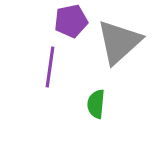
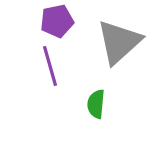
purple pentagon: moved 14 px left
purple line: moved 1 px up; rotated 24 degrees counterclockwise
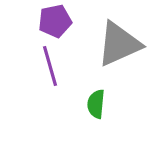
purple pentagon: moved 2 px left
gray triangle: moved 2 px down; rotated 18 degrees clockwise
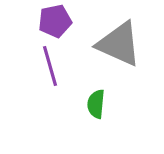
gray triangle: rotated 48 degrees clockwise
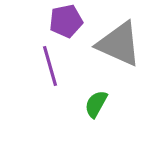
purple pentagon: moved 11 px right
green semicircle: rotated 24 degrees clockwise
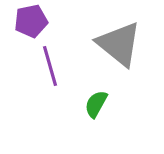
purple pentagon: moved 35 px left
gray triangle: rotated 15 degrees clockwise
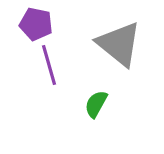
purple pentagon: moved 5 px right, 3 px down; rotated 24 degrees clockwise
purple line: moved 1 px left, 1 px up
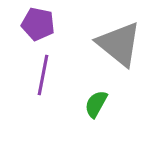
purple pentagon: moved 2 px right
purple line: moved 6 px left, 10 px down; rotated 27 degrees clockwise
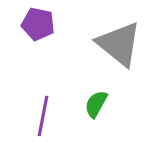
purple line: moved 41 px down
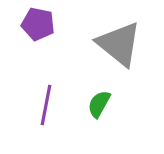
green semicircle: moved 3 px right
purple line: moved 3 px right, 11 px up
